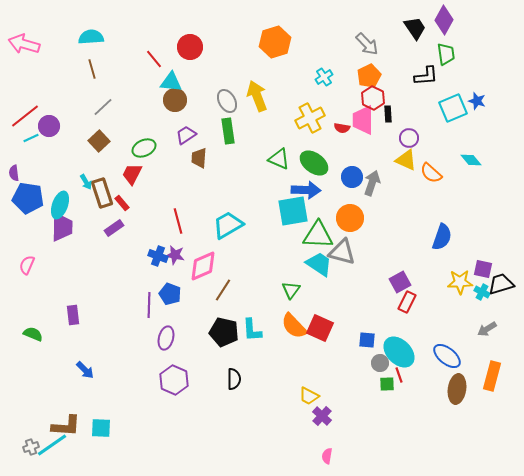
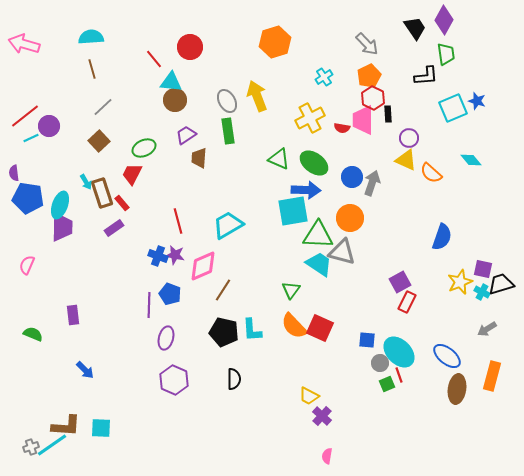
yellow star at (460, 282): rotated 20 degrees counterclockwise
green square at (387, 384): rotated 21 degrees counterclockwise
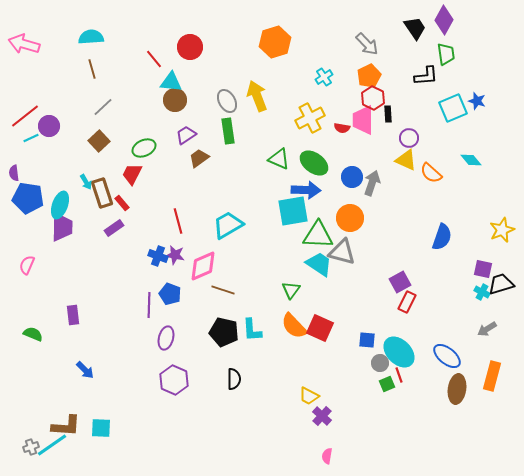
brown trapezoid at (199, 158): rotated 50 degrees clockwise
yellow star at (460, 282): moved 42 px right, 52 px up
brown line at (223, 290): rotated 75 degrees clockwise
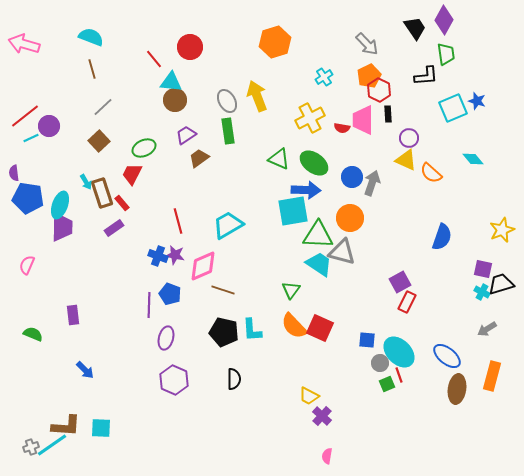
cyan semicircle at (91, 37): rotated 25 degrees clockwise
red hexagon at (373, 98): moved 6 px right, 8 px up
cyan diamond at (471, 160): moved 2 px right, 1 px up
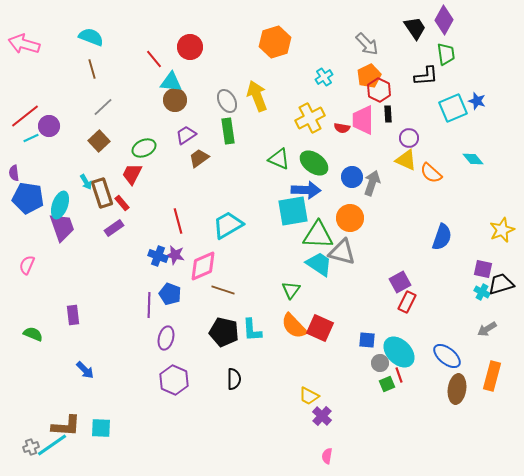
purple trapezoid at (62, 227): rotated 20 degrees counterclockwise
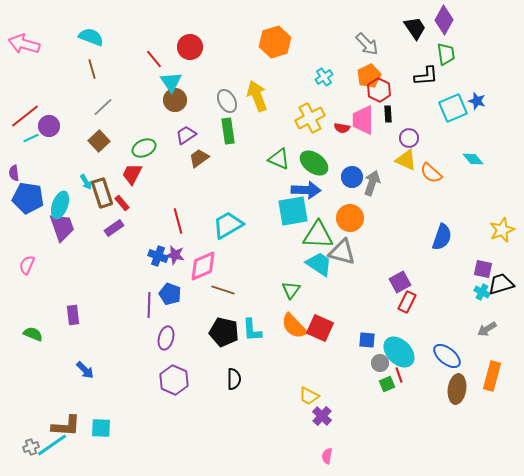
cyan triangle at (171, 82): rotated 50 degrees clockwise
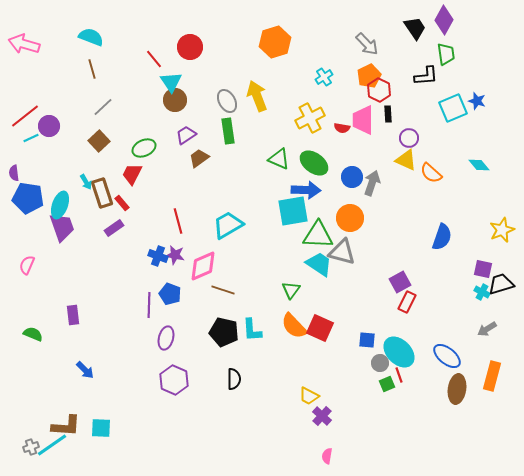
cyan diamond at (473, 159): moved 6 px right, 6 px down
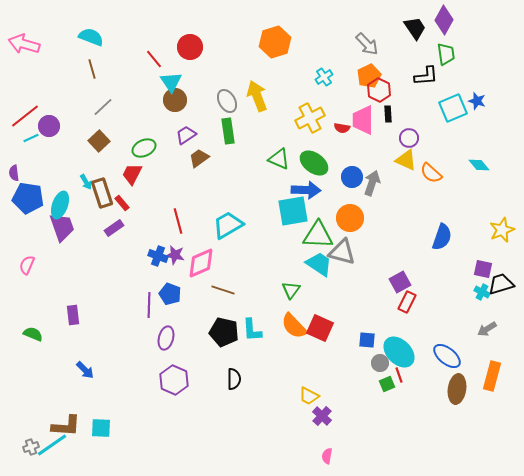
pink diamond at (203, 266): moved 2 px left, 3 px up
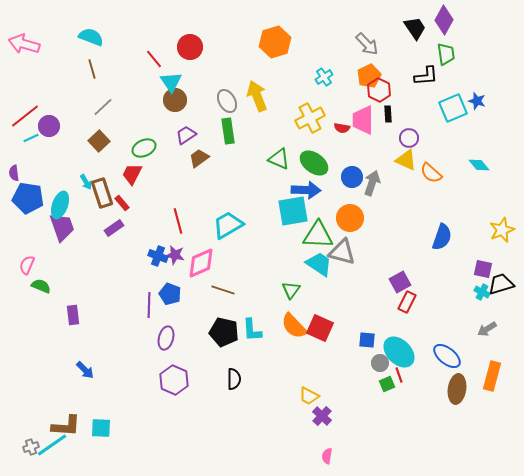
green semicircle at (33, 334): moved 8 px right, 48 px up
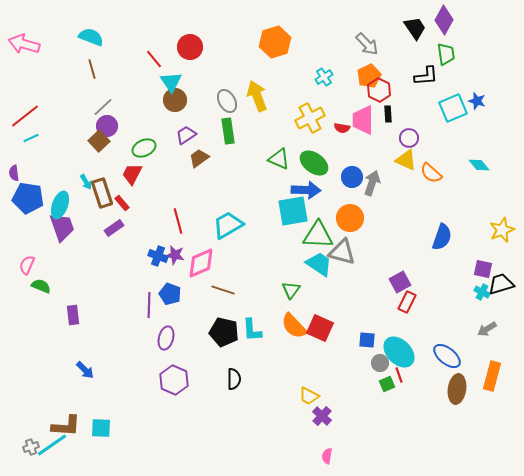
purple circle at (49, 126): moved 58 px right
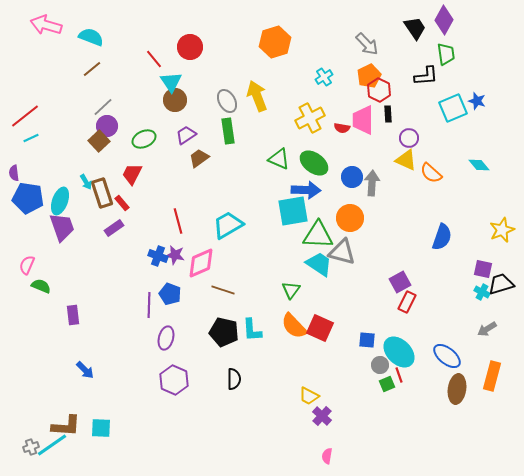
pink arrow at (24, 44): moved 22 px right, 19 px up
brown line at (92, 69): rotated 66 degrees clockwise
green ellipse at (144, 148): moved 9 px up
gray arrow at (372, 183): rotated 15 degrees counterclockwise
cyan ellipse at (60, 205): moved 4 px up
gray circle at (380, 363): moved 2 px down
